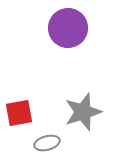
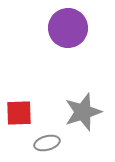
red square: rotated 8 degrees clockwise
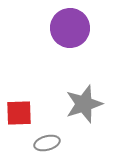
purple circle: moved 2 px right
gray star: moved 1 px right, 8 px up
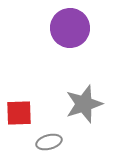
gray ellipse: moved 2 px right, 1 px up
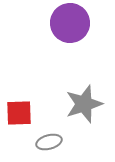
purple circle: moved 5 px up
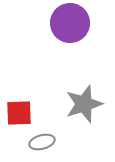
gray ellipse: moved 7 px left
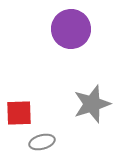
purple circle: moved 1 px right, 6 px down
gray star: moved 8 px right
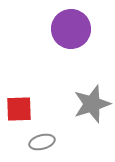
red square: moved 4 px up
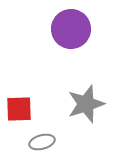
gray star: moved 6 px left
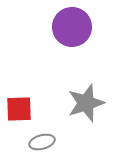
purple circle: moved 1 px right, 2 px up
gray star: moved 1 px up
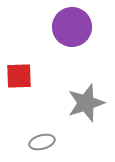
red square: moved 33 px up
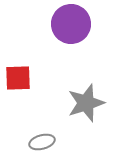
purple circle: moved 1 px left, 3 px up
red square: moved 1 px left, 2 px down
